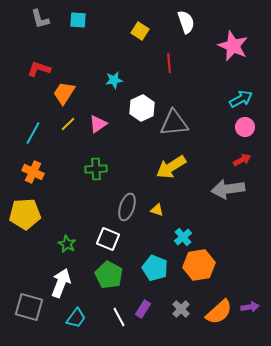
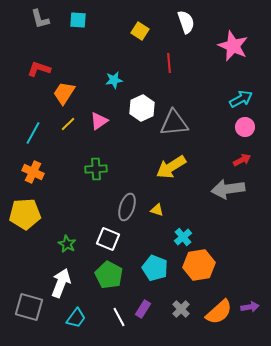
pink triangle: moved 1 px right, 3 px up
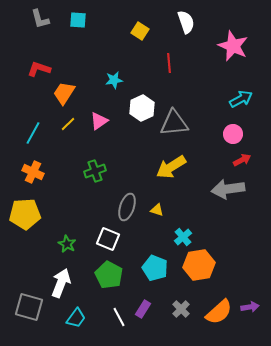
pink circle: moved 12 px left, 7 px down
green cross: moved 1 px left, 2 px down; rotated 15 degrees counterclockwise
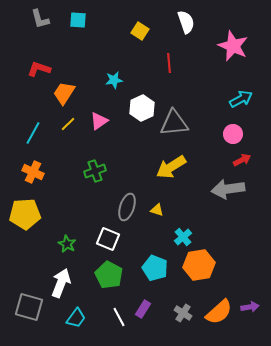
gray cross: moved 2 px right, 4 px down; rotated 12 degrees counterclockwise
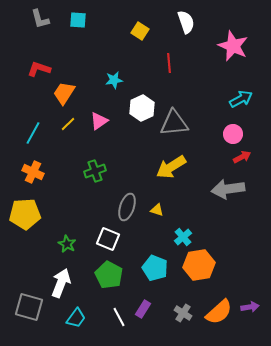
red arrow: moved 3 px up
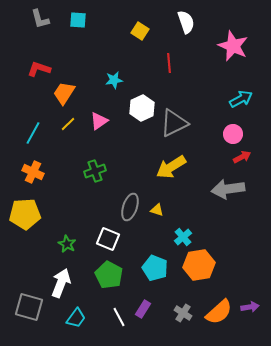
gray triangle: rotated 20 degrees counterclockwise
gray ellipse: moved 3 px right
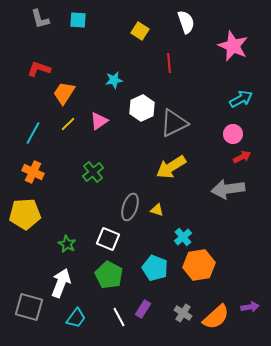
green cross: moved 2 px left, 1 px down; rotated 20 degrees counterclockwise
orange semicircle: moved 3 px left, 5 px down
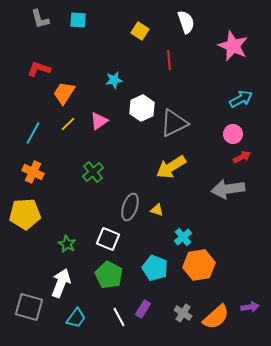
red line: moved 3 px up
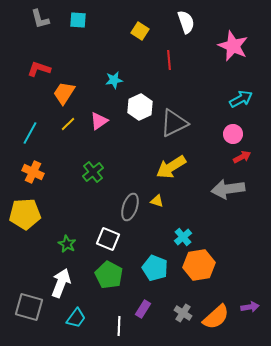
white hexagon: moved 2 px left, 1 px up
cyan line: moved 3 px left
yellow triangle: moved 9 px up
white line: moved 9 px down; rotated 30 degrees clockwise
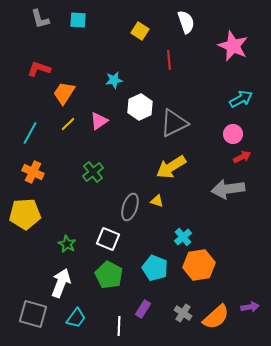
gray square: moved 4 px right, 7 px down
